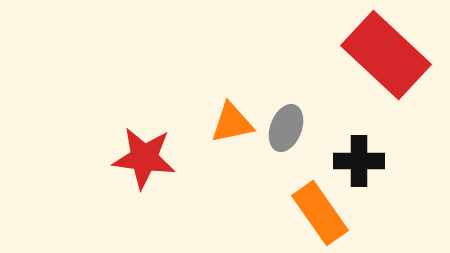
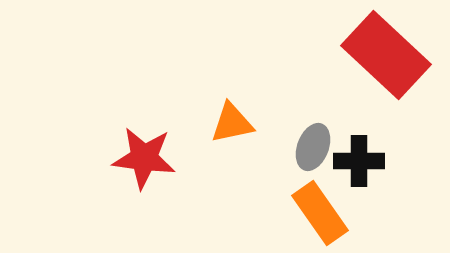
gray ellipse: moved 27 px right, 19 px down
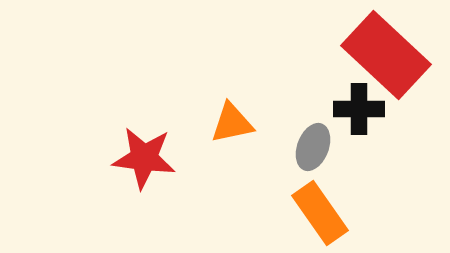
black cross: moved 52 px up
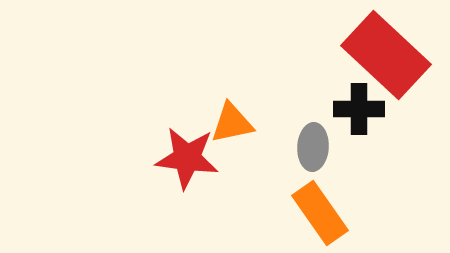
gray ellipse: rotated 18 degrees counterclockwise
red star: moved 43 px right
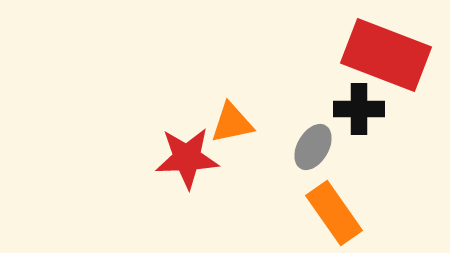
red rectangle: rotated 22 degrees counterclockwise
gray ellipse: rotated 27 degrees clockwise
red star: rotated 10 degrees counterclockwise
orange rectangle: moved 14 px right
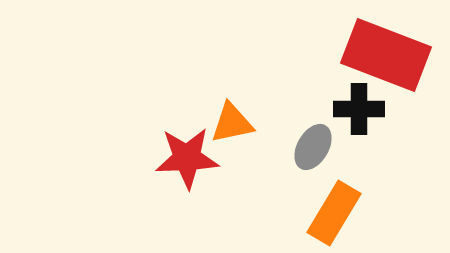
orange rectangle: rotated 66 degrees clockwise
